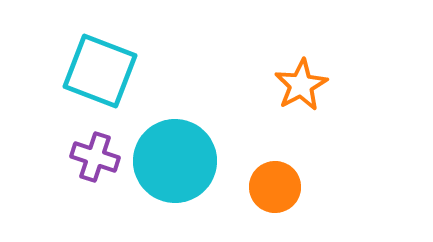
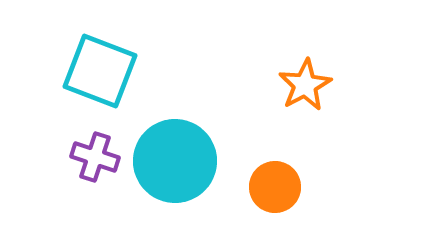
orange star: moved 4 px right
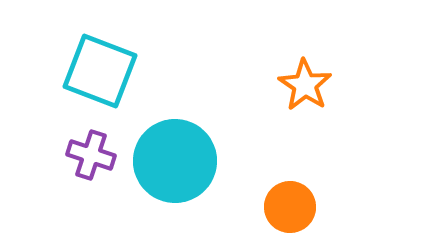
orange star: rotated 10 degrees counterclockwise
purple cross: moved 4 px left, 2 px up
orange circle: moved 15 px right, 20 px down
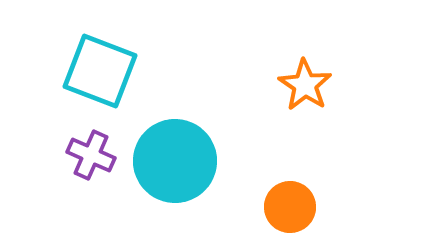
purple cross: rotated 6 degrees clockwise
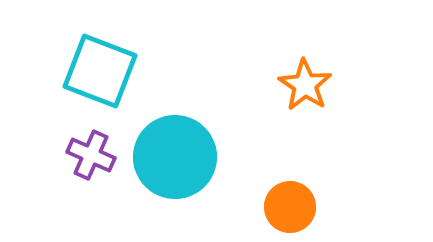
cyan circle: moved 4 px up
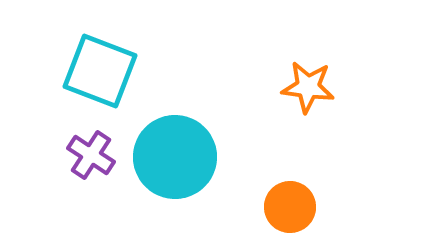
orange star: moved 3 px right, 2 px down; rotated 26 degrees counterclockwise
purple cross: rotated 9 degrees clockwise
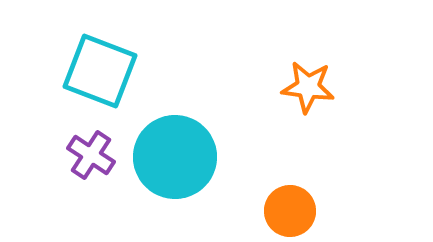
orange circle: moved 4 px down
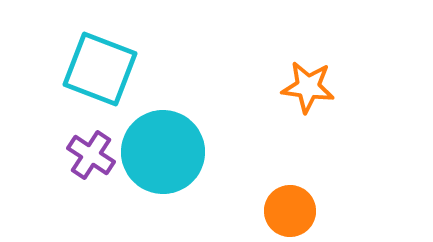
cyan square: moved 2 px up
cyan circle: moved 12 px left, 5 px up
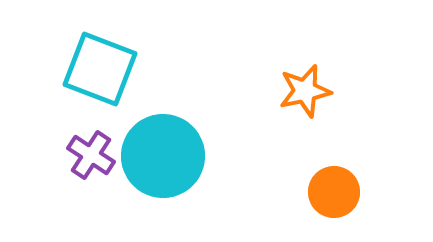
orange star: moved 3 px left, 4 px down; rotated 20 degrees counterclockwise
cyan circle: moved 4 px down
orange circle: moved 44 px right, 19 px up
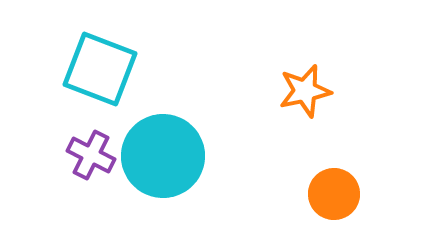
purple cross: rotated 6 degrees counterclockwise
orange circle: moved 2 px down
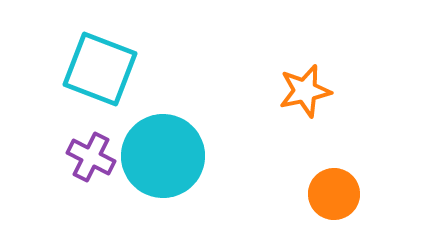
purple cross: moved 2 px down
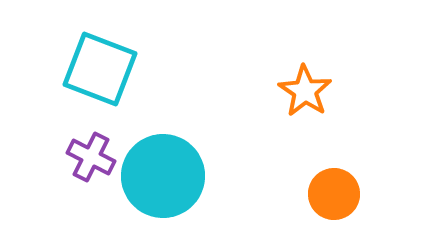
orange star: rotated 26 degrees counterclockwise
cyan circle: moved 20 px down
